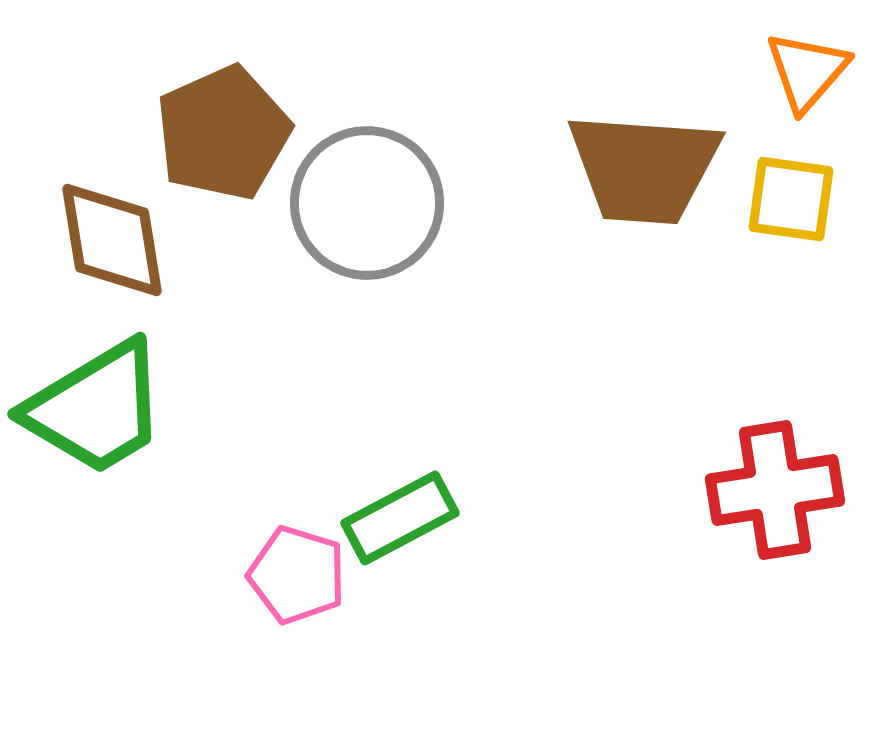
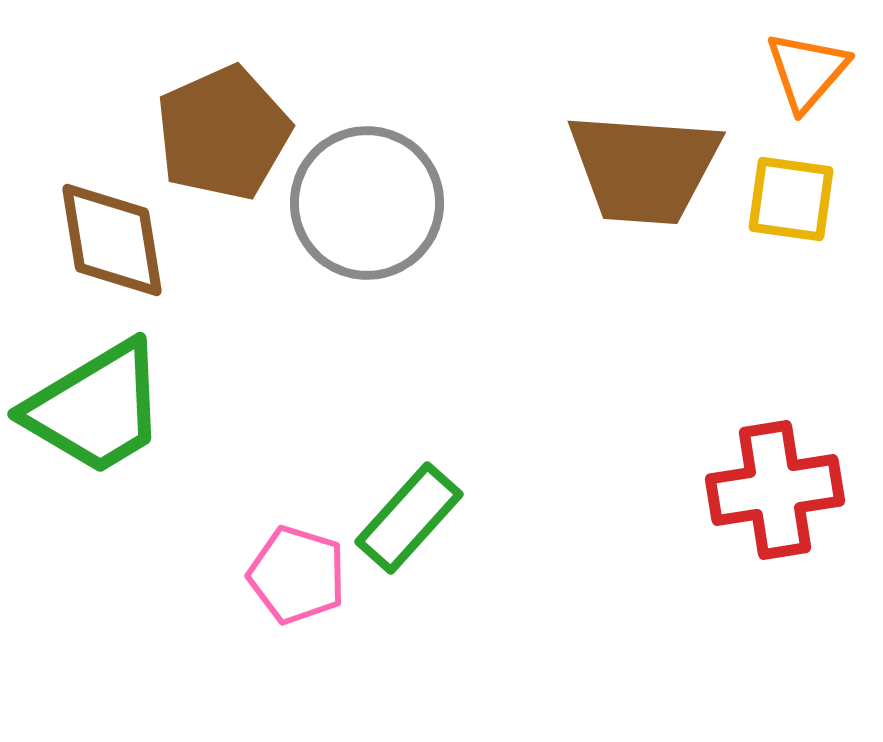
green rectangle: moved 9 px right; rotated 20 degrees counterclockwise
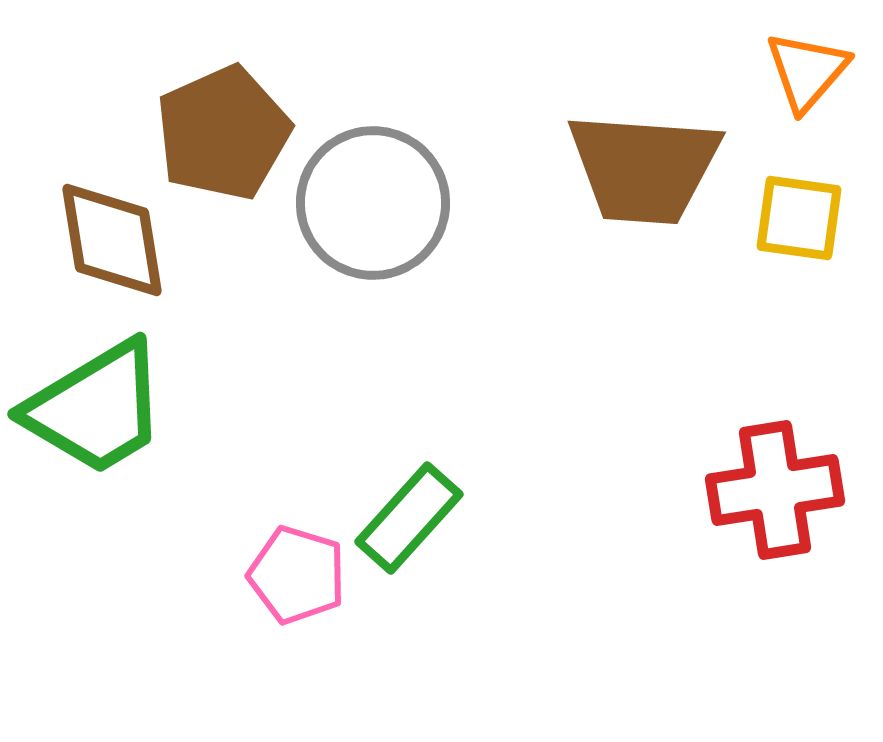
yellow square: moved 8 px right, 19 px down
gray circle: moved 6 px right
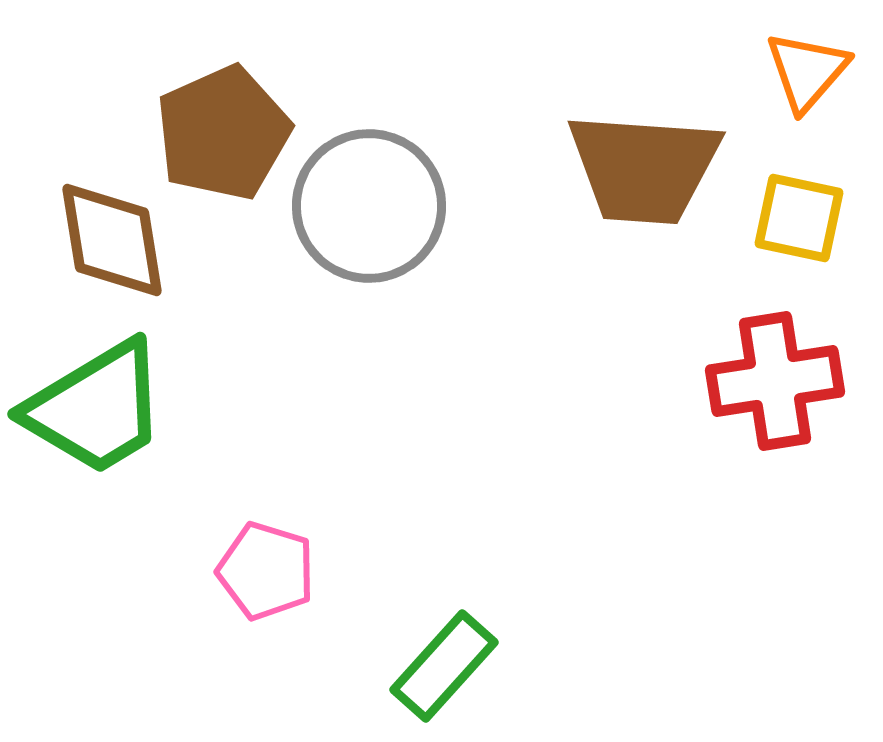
gray circle: moved 4 px left, 3 px down
yellow square: rotated 4 degrees clockwise
red cross: moved 109 px up
green rectangle: moved 35 px right, 148 px down
pink pentagon: moved 31 px left, 4 px up
